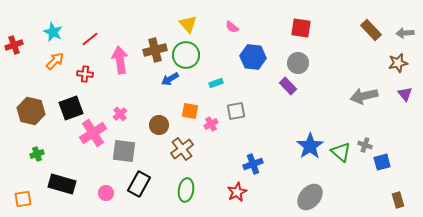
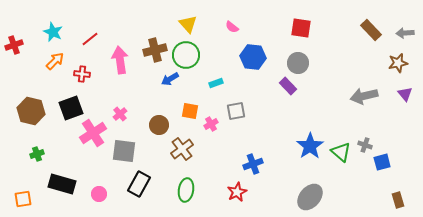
red cross at (85, 74): moved 3 px left
pink circle at (106, 193): moved 7 px left, 1 px down
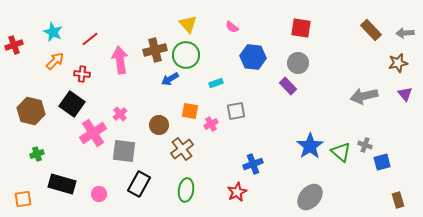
black square at (71, 108): moved 1 px right, 4 px up; rotated 35 degrees counterclockwise
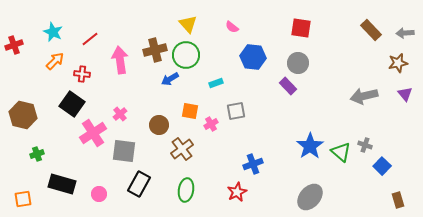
brown hexagon at (31, 111): moved 8 px left, 4 px down
blue square at (382, 162): moved 4 px down; rotated 30 degrees counterclockwise
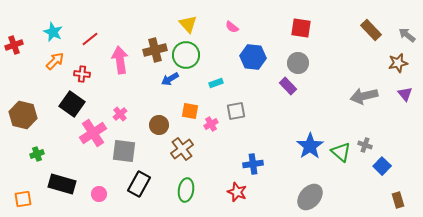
gray arrow at (405, 33): moved 2 px right, 2 px down; rotated 42 degrees clockwise
blue cross at (253, 164): rotated 12 degrees clockwise
red star at (237, 192): rotated 24 degrees counterclockwise
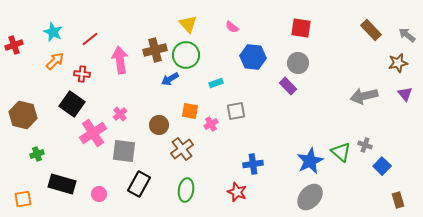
blue star at (310, 146): moved 15 px down; rotated 8 degrees clockwise
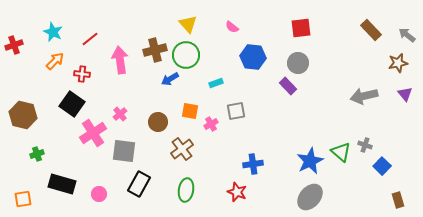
red square at (301, 28): rotated 15 degrees counterclockwise
brown circle at (159, 125): moved 1 px left, 3 px up
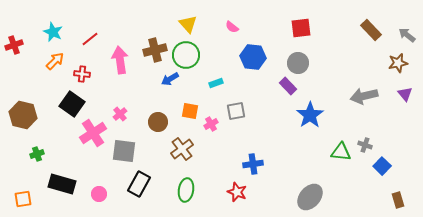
green triangle at (341, 152): rotated 35 degrees counterclockwise
blue star at (310, 161): moved 46 px up; rotated 8 degrees counterclockwise
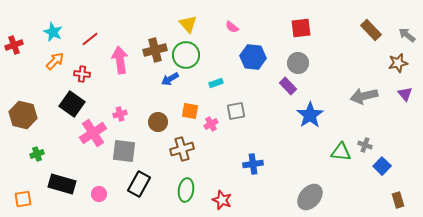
pink cross at (120, 114): rotated 24 degrees clockwise
brown cross at (182, 149): rotated 20 degrees clockwise
red star at (237, 192): moved 15 px left, 8 px down
